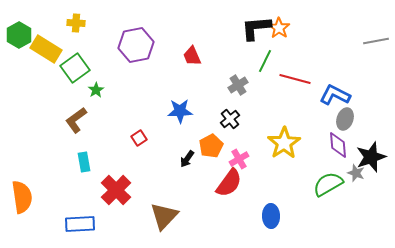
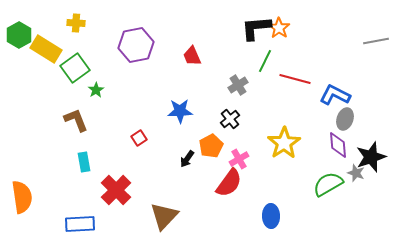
brown L-shape: rotated 104 degrees clockwise
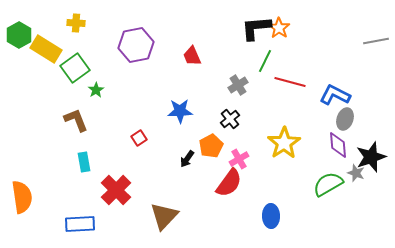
red line: moved 5 px left, 3 px down
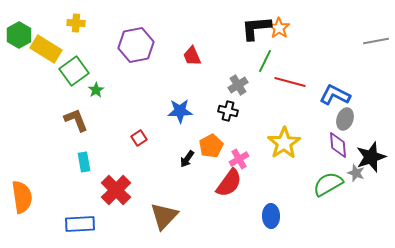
green square: moved 1 px left, 3 px down
black cross: moved 2 px left, 8 px up; rotated 36 degrees counterclockwise
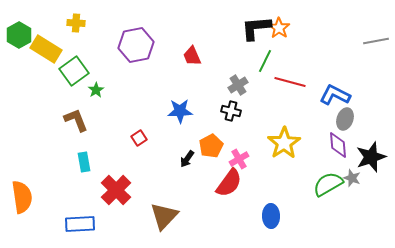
black cross: moved 3 px right
gray star: moved 4 px left, 5 px down
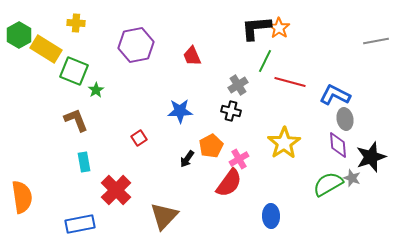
green square: rotated 32 degrees counterclockwise
gray ellipse: rotated 30 degrees counterclockwise
blue rectangle: rotated 8 degrees counterclockwise
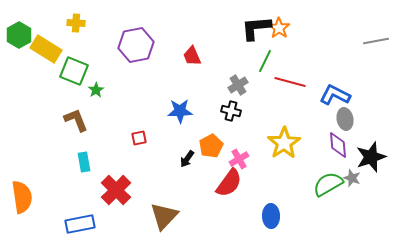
red square: rotated 21 degrees clockwise
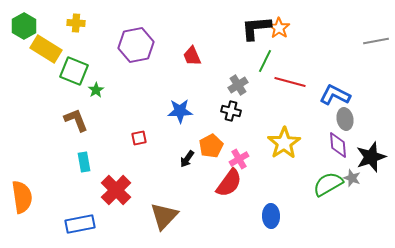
green hexagon: moved 5 px right, 9 px up
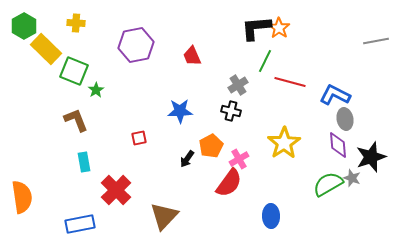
yellow rectangle: rotated 12 degrees clockwise
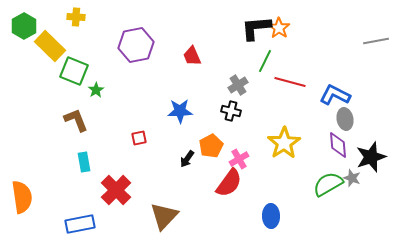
yellow cross: moved 6 px up
yellow rectangle: moved 4 px right, 3 px up
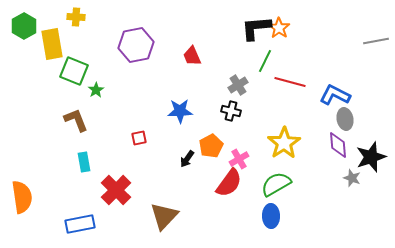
yellow rectangle: moved 2 px right, 2 px up; rotated 36 degrees clockwise
green semicircle: moved 52 px left
